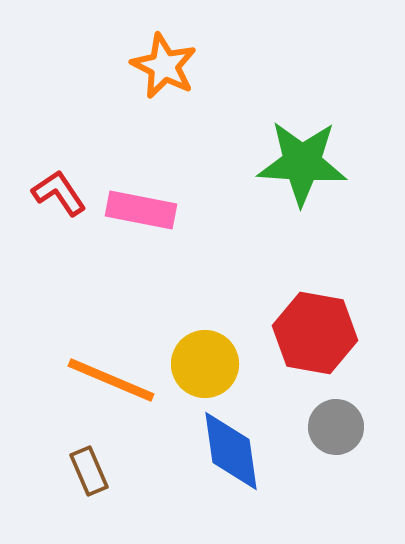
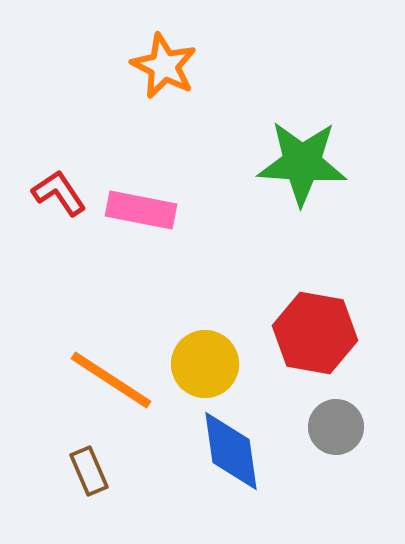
orange line: rotated 10 degrees clockwise
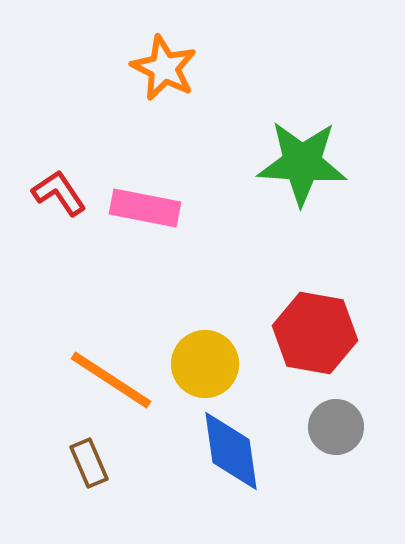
orange star: moved 2 px down
pink rectangle: moved 4 px right, 2 px up
brown rectangle: moved 8 px up
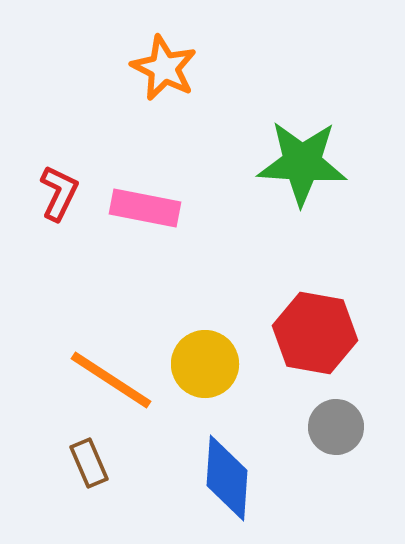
red L-shape: rotated 60 degrees clockwise
blue diamond: moved 4 px left, 27 px down; rotated 12 degrees clockwise
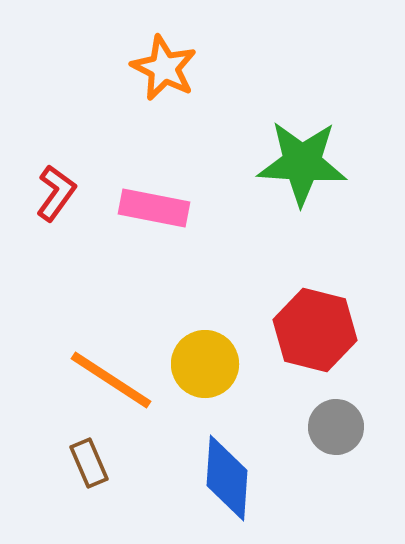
red L-shape: moved 3 px left; rotated 10 degrees clockwise
pink rectangle: moved 9 px right
red hexagon: moved 3 px up; rotated 4 degrees clockwise
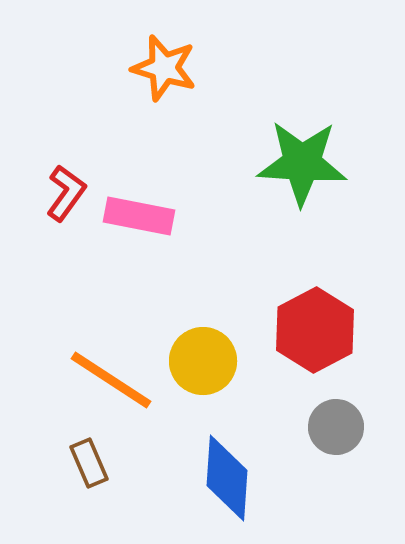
orange star: rotated 10 degrees counterclockwise
red L-shape: moved 10 px right
pink rectangle: moved 15 px left, 8 px down
red hexagon: rotated 18 degrees clockwise
yellow circle: moved 2 px left, 3 px up
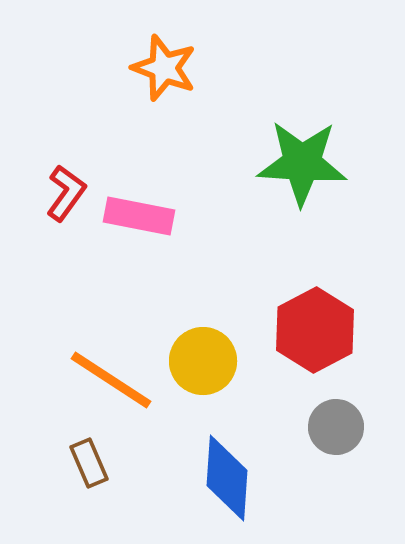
orange star: rotated 4 degrees clockwise
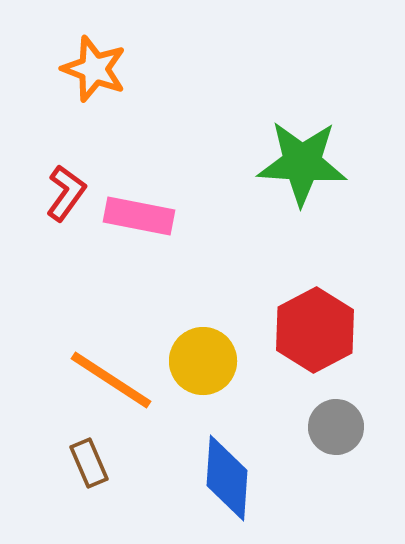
orange star: moved 70 px left, 1 px down
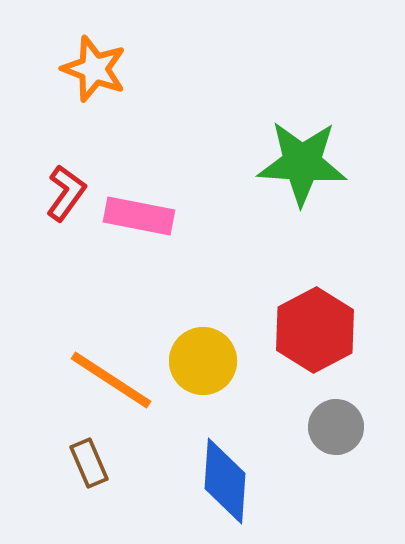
blue diamond: moved 2 px left, 3 px down
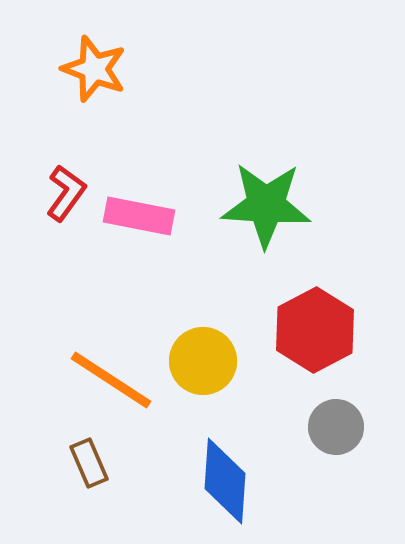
green star: moved 36 px left, 42 px down
